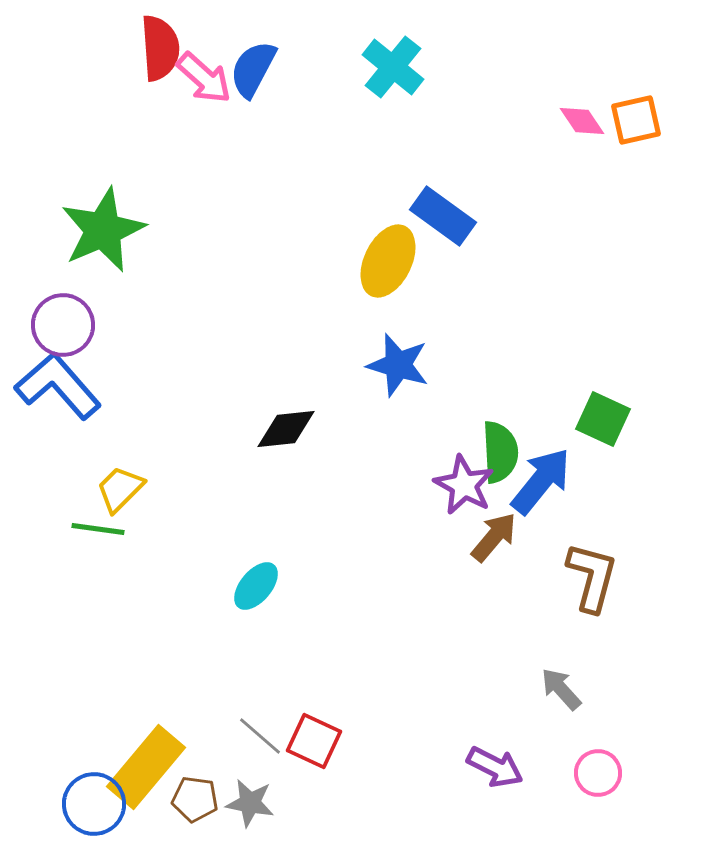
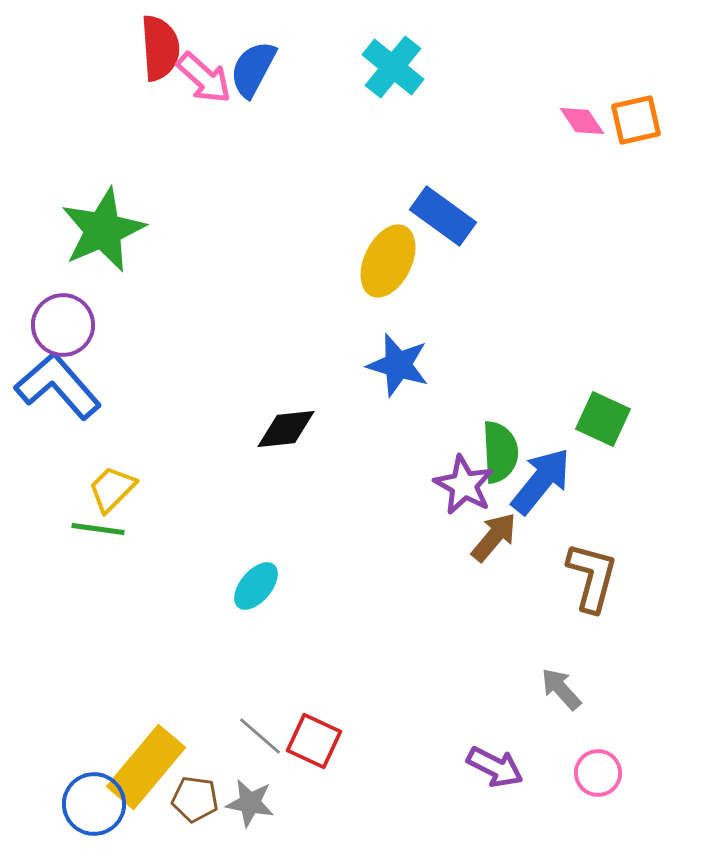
yellow trapezoid: moved 8 px left
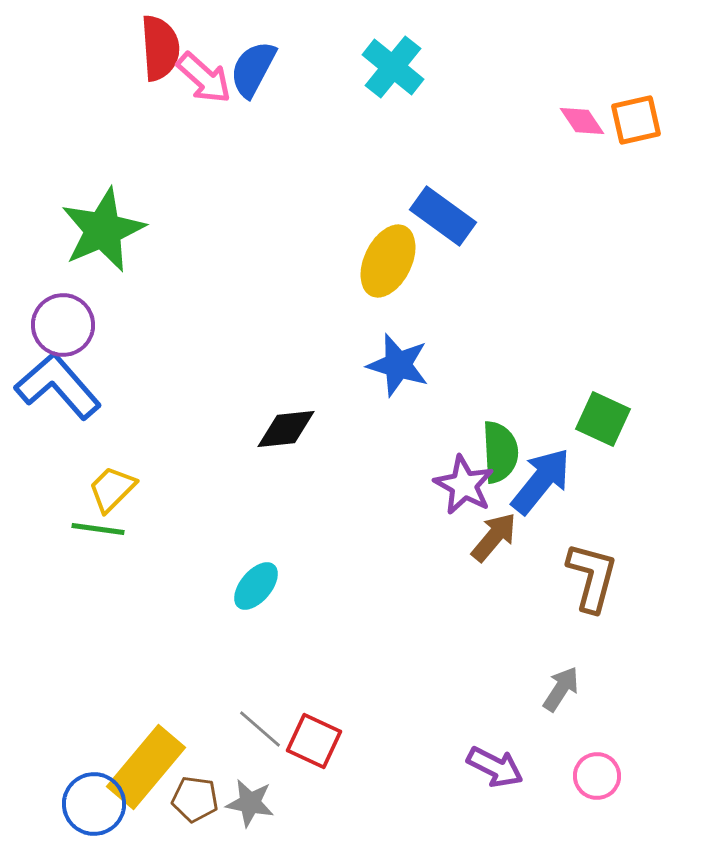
gray arrow: rotated 75 degrees clockwise
gray line: moved 7 px up
pink circle: moved 1 px left, 3 px down
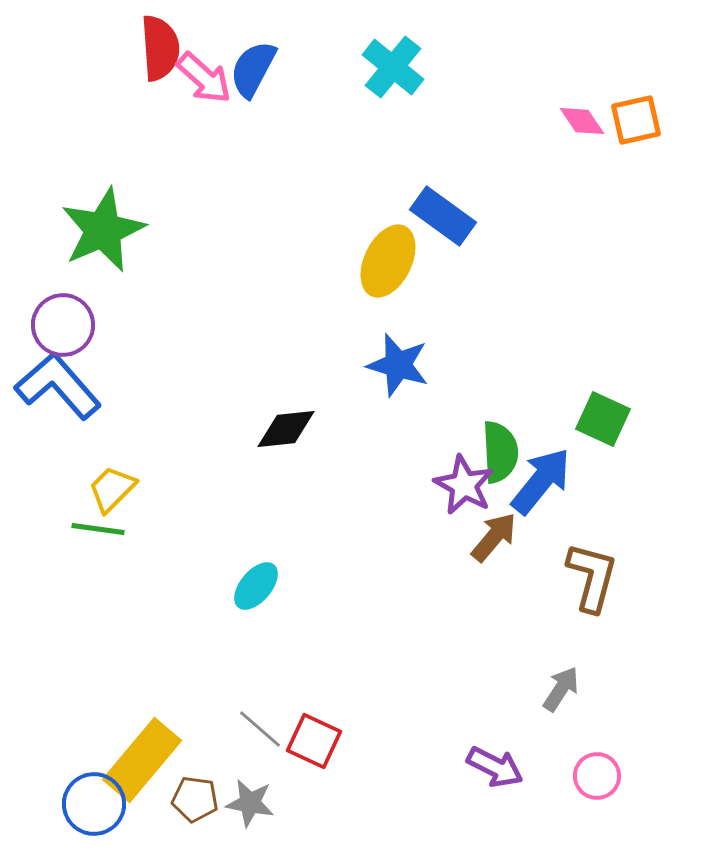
yellow rectangle: moved 4 px left, 7 px up
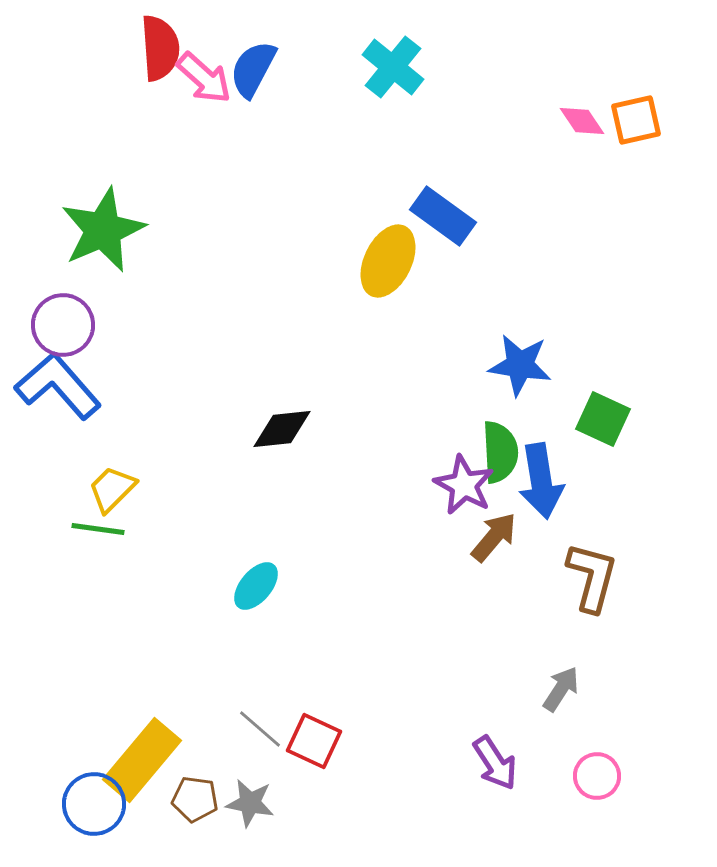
blue star: moved 122 px right; rotated 8 degrees counterclockwise
black diamond: moved 4 px left
blue arrow: rotated 132 degrees clockwise
purple arrow: moved 4 px up; rotated 30 degrees clockwise
